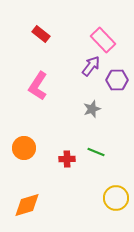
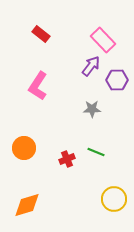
gray star: rotated 18 degrees clockwise
red cross: rotated 21 degrees counterclockwise
yellow circle: moved 2 px left, 1 px down
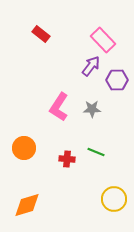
pink L-shape: moved 21 px right, 21 px down
red cross: rotated 28 degrees clockwise
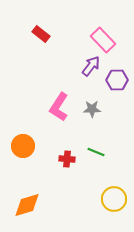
orange circle: moved 1 px left, 2 px up
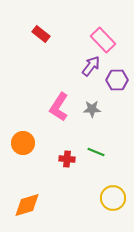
orange circle: moved 3 px up
yellow circle: moved 1 px left, 1 px up
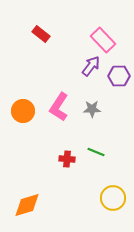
purple hexagon: moved 2 px right, 4 px up
orange circle: moved 32 px up
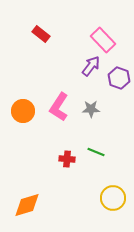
purple hexagon: moved 2 px down; rotated 20 degrees clockwise
gray star: moved 1 px left
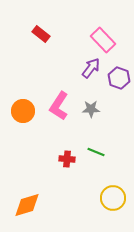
purple arrow: moved 2 px down
pink L-shape: moved 1 px up
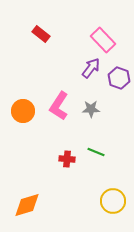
yellow circle: moved 3 px down
